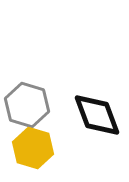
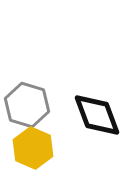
yellow hexagon: rotated 6 degrees clockwise
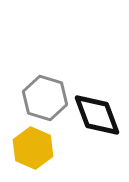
gray hexagon: moved 18 px right, 7 px up
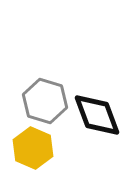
gray hexagon: moved 3 px down
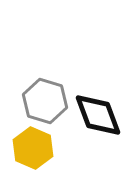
black diamond: moved 1 px right
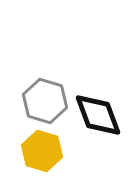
yellow hexagon: moved 9 px right, 3 px down; rotated 6 degrees counterclockwise
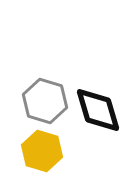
black diamond: moved 5 px up; rotated 4 degrees clockwise
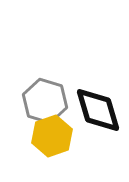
yellow hexagon: moved 10 px right, 15 px up; rotated 24 degrees clockwise
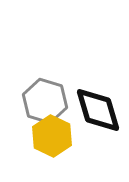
yellow hexagon: rotated 15 degrees counterclockwise
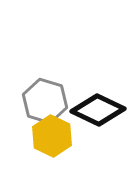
black diamond: rotated 48 degrees counterclockwise
